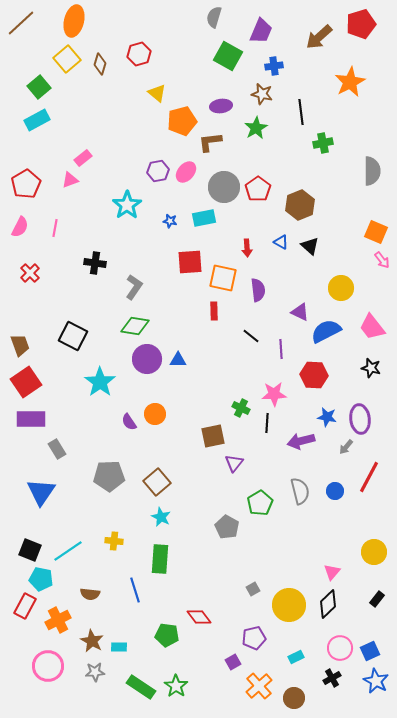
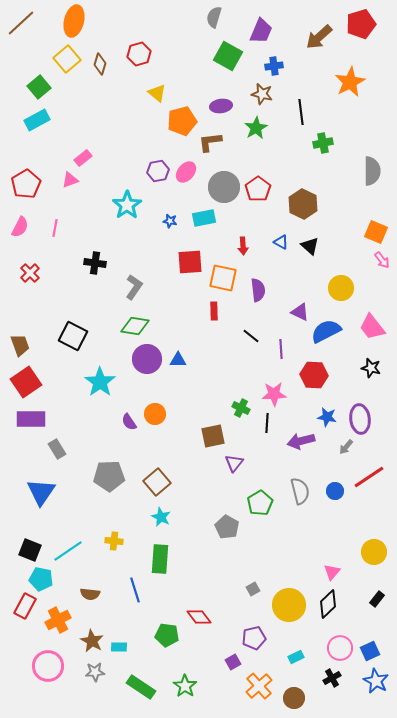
brown hexagon at (300, 205): moved 3 px right, 1 px up; rotated 12 degrees counterclockwise
red arrow at (247, 248): moved 4 px left, 2 px up
red line at (369, 477): rotated 28 degrees clockwise
green star at (176, 686): moved 9 px right
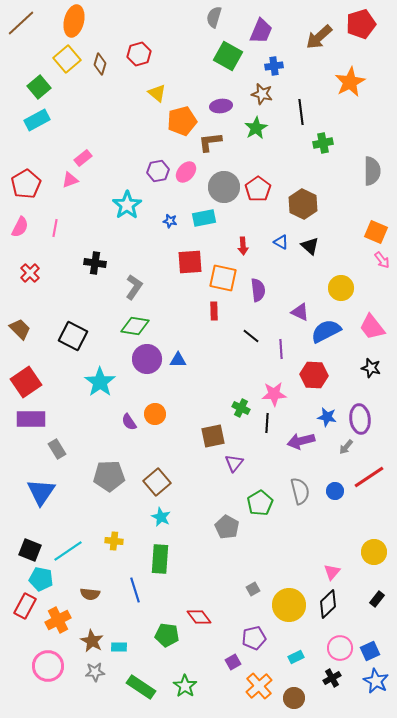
brown trapezoid at (20, 345): moved 16 px up; rotated 25 degrees counterclockwise
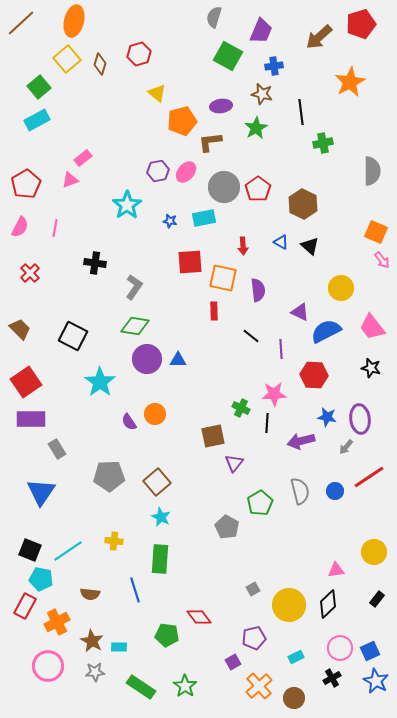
pink triangle at (332, 572): moved 4 px right, 2 px up; rotated 42 degrees clockwise
orange cross at (58, 620): moved 1 px left, 2 px down
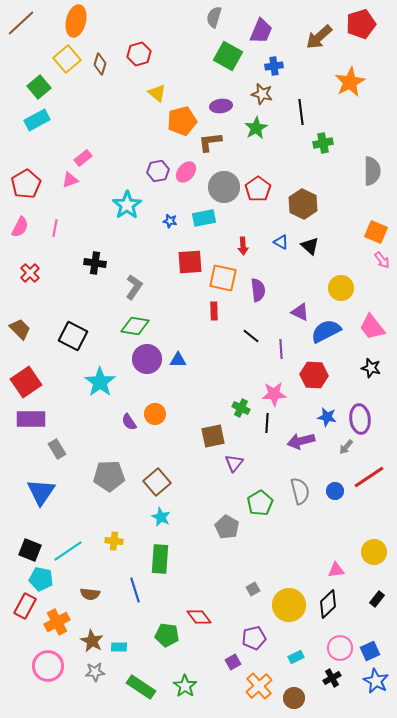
orange ellipse at (74, 21): moved 2 px right
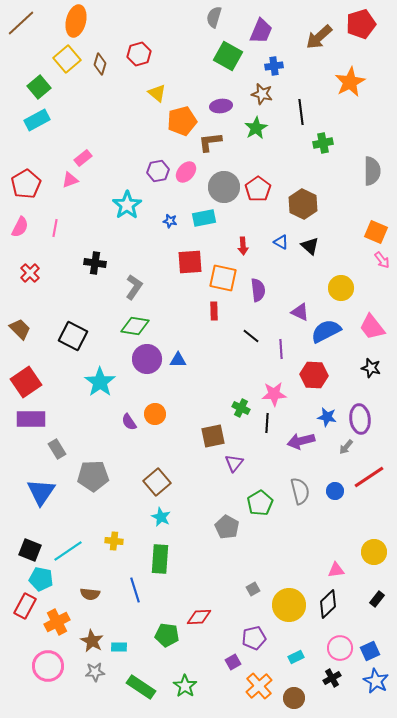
gray pentagon at (109, 476): moved 16 px left
red diamond at (199, 617): rotated 55 degrees counterclockwise
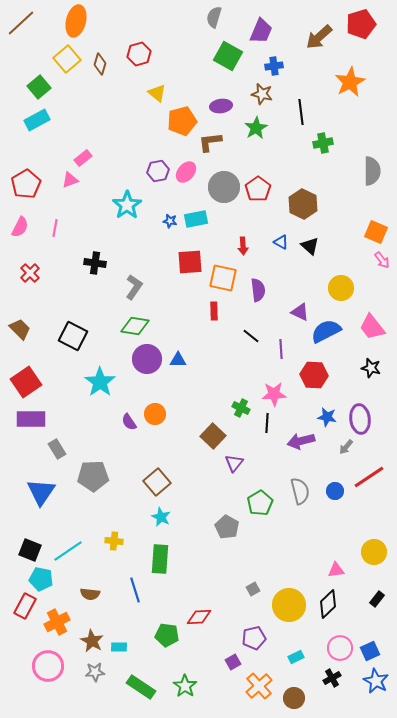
cyan rectangle at (204, 218): moved 8 px left, 1 px down
brown square at (213, 436): rotated 35 degrees counterclockwise
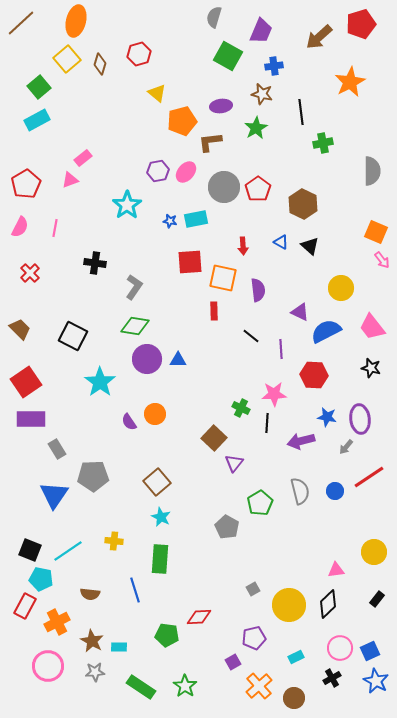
brown square at (213, 436): moved 1 px right, 2 px down
blue triangle at (41, 492): moved 13 px right, 3 px down
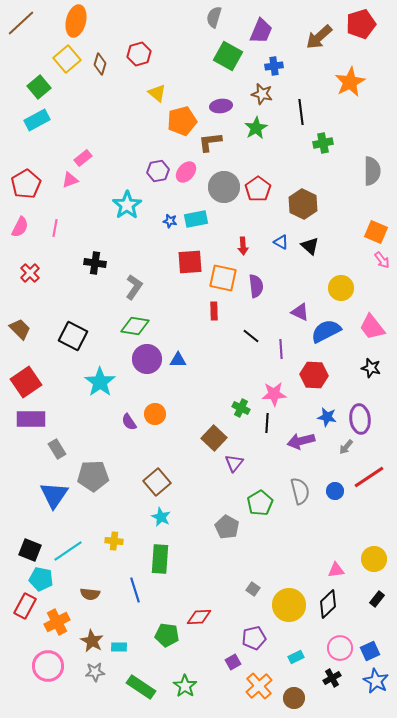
purple semicircle at (258, 290): moved 2 px left, 4 px up
yellow circle at (374, 552): moved 7 px down
gray square at (253, 589): rotated 24 degrees counterclockwise
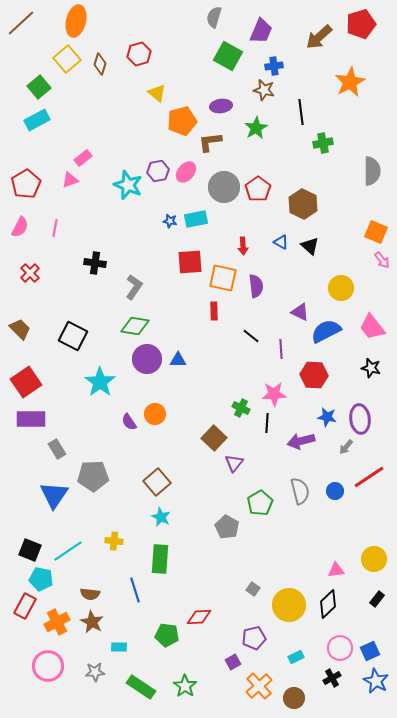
brown star at (262, 94): moved 2 px right, 4 px up
cyan star at (127, 205): moved 1 px right, 20 px up; rotated 16 degrees counterclockwise
brown star at (92, 641): moved 19 px up
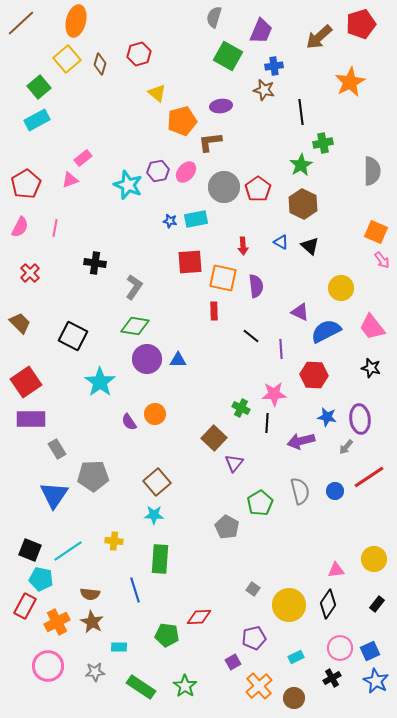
green star at (256, 128): moved 45 px right, 37 px down
brown trapezoid at (20, 329): moved 6 px up
cyan star at (161, 517): moved 7 px left, 2 px up; rotated 24 degrees counterclockwise
black rectangle at (377, 599): moved 5 px down
black diamond at (328, 604): rotated 12 degrees counterclockwise
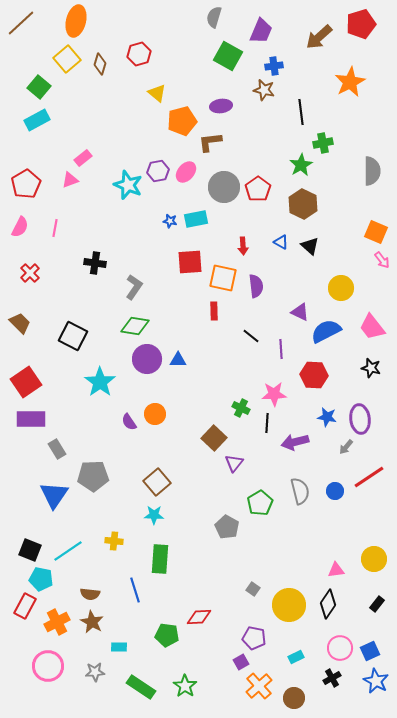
green square at (39, 87): rotated 10 degrees counterclockwise
purple arrow at (301, 441): moved 6 px left, 1 px down
purple pentagon at (254, 638): rotated 25 degrees clockwise
purple square at (233, 662): moved 8 px right
